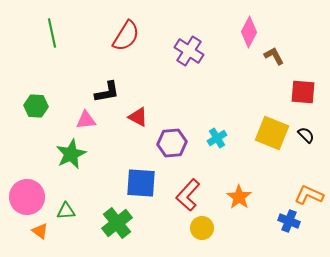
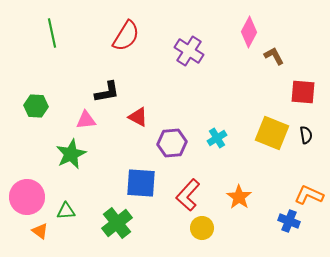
black semicircle: rotated 36 degrees clockwise
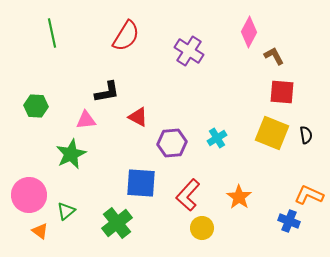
red square: moved 21 px left
pink circle: moved 2 px right, 2 px up
green triangle: rotated 36 degrees counterclockwise
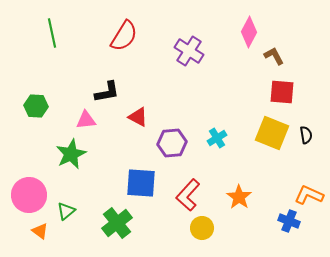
red semicircle: moved 2 px left
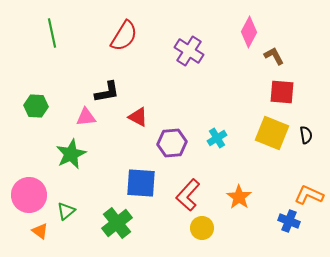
pink triangle: moved 3 px up
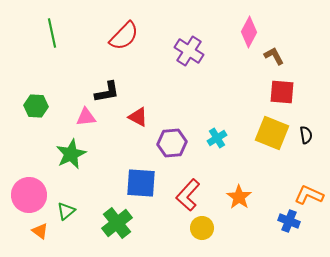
red semicircle: rotated 12 degrees clockwise
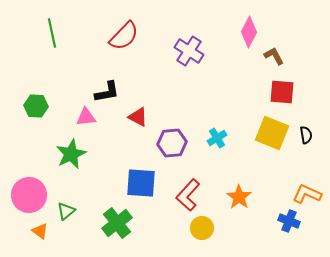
orange L-shape: moved 2 px left, 1 px up
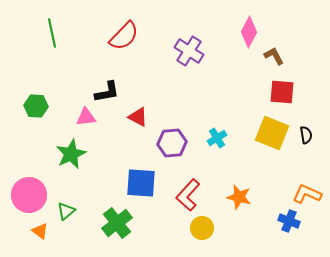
orange star: rotated 20 degrees counterclockwise
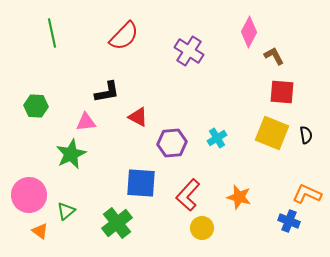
pink triangle: moved 5 px down
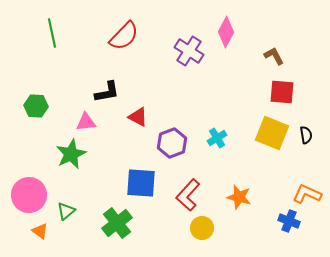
pink diamond: moved 23 px left
purple hexagon: rotated 16 degrees counterclockwise
